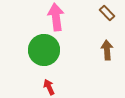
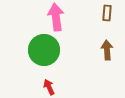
brown rectangle: rotated 49 degrees clockwise
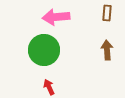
pink arrow: rotated 88 degrees counterclockwise
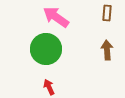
pink arrow: rotated 40 degrees clockwise
green circle: moved 2 px right, 1 px up
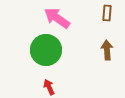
pink arrow: moved 1 px right, 1 px down
green circle: moved 1 px down
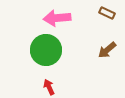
brown rectangle: rotated 70 degrees counterclockwise
pink arrow: rotated 40 degrees counterclockwise
brown arrow: rotated 126 degrees counterclockwise
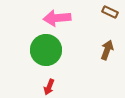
brown rectangle: moved 3 px right, 1 px up
brown arrow: rotated 150 degrees clockwise
red arrow: rotated 133 degrees counterclockwise
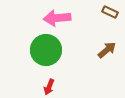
brown arrow: rotated 30 degrees clockwise
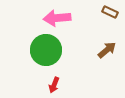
red arrow: moved 5 px right, 2 px up
